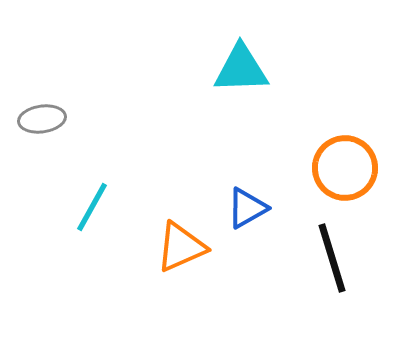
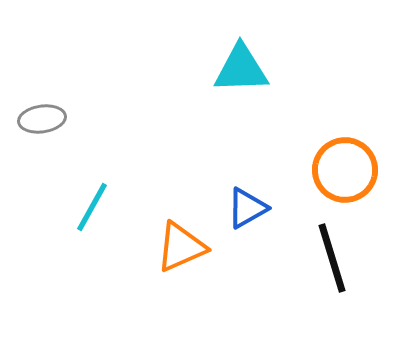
orange circle: moved 2 px down
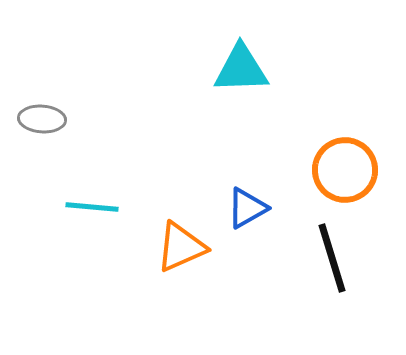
gray ellipse: rotated 12 degrees clockwise
cyan line: rotated 66 degrees clockwise
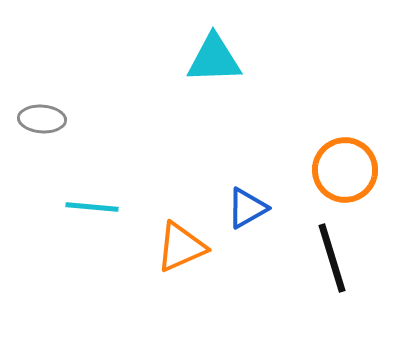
cyan triangle: moved 27 px left, 10 px up
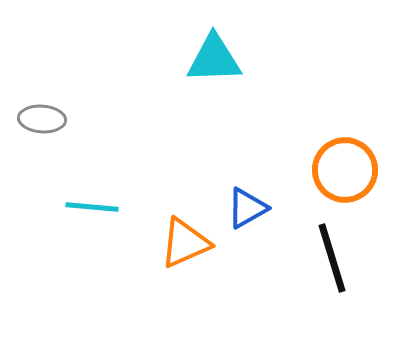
orange triangle: moved 4 px right, 4 px up
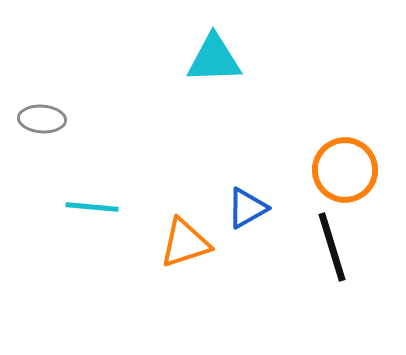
orange triangle: rotated 6 degrees clockwise
black line: moved 11 px up
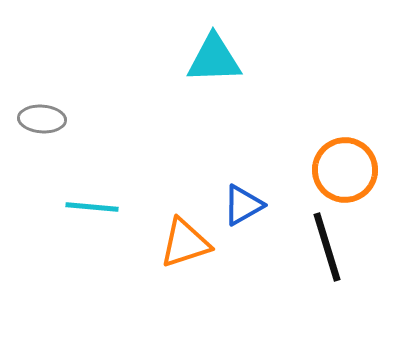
blue triangle: moved 4 px left, 3 px up
black line: moved 5 px left
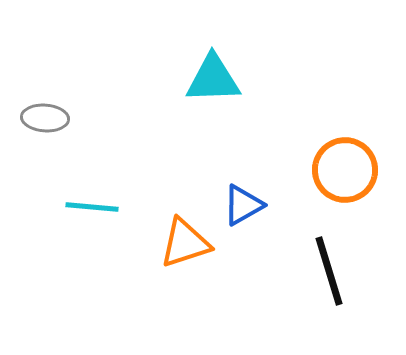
cyan triangle: moved 1 px left, 20 px down
gray ellipse: moved 3 px right, 1 px up
black line: moved 2 px right, 24 px down
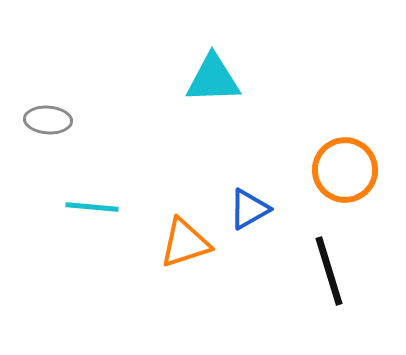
gray ellipse: moved 3 px right, 2 px down
blue triangle: moved 6 px right, 4 px down
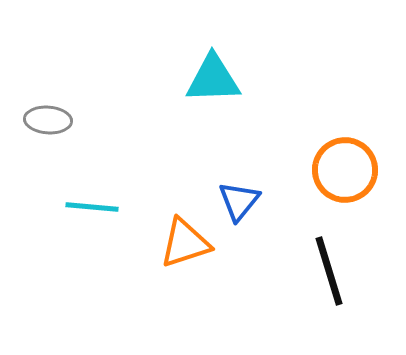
blue triangle: moved 10 px left, 8 px up; rotated 21 degrees counterclockwise
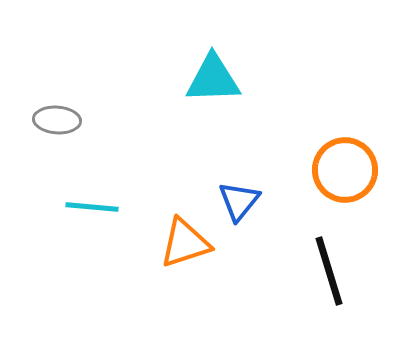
gray ellipse: moved 9 px right
